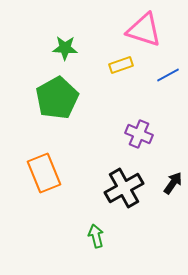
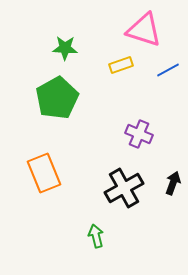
blue line: moved 5 px up
black arrow: rotated 15 degrees counterclockwise
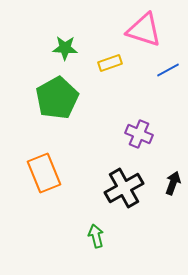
yellow rectangle: moved 11 px left, 2 px up
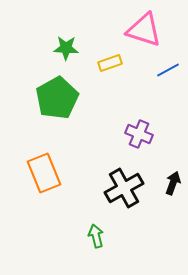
green star: moved 1 px right
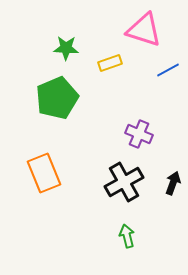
green pentagon: rotated 6 degrees clockwise
black cross: moved 6 px up
green arrow: moved 31 px right
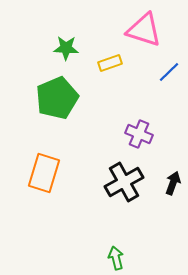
blue line: moved 1 px right, 2 px down; rotated 15 degrees counterclockwise
orange rectangle: rotated 39 degrees clockwise
green arrow: moved 11 px left, 22 px down
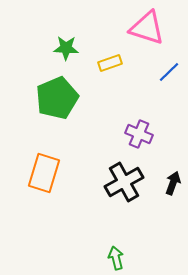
pink triangle: moved 3 px right, 2 px up
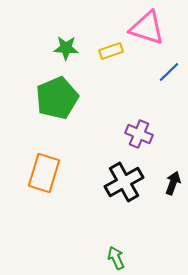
yellow rectangle: moved 1 px right, 12 px up
green arrow: rotated 10 degrees counterclockwise
